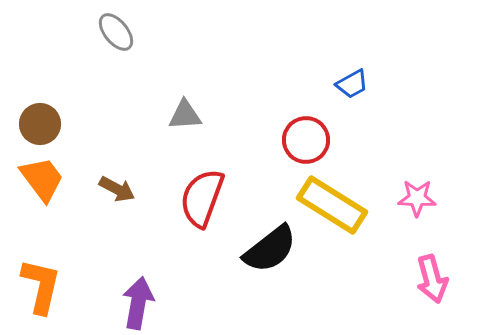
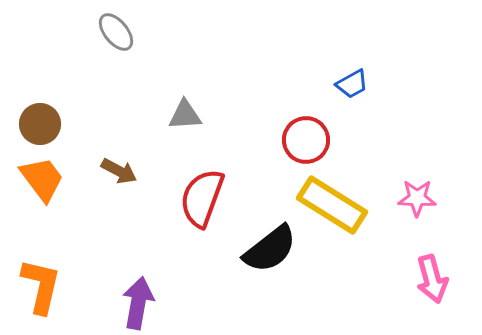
brown arrow: moved 2 px right, 18 px up
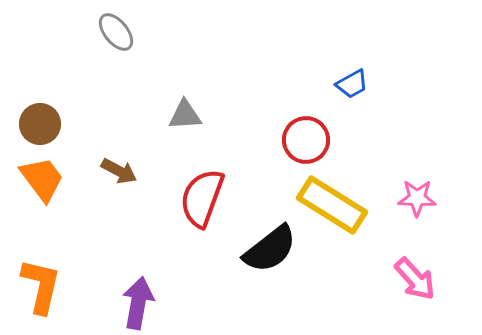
pink arrow: moved 17 px left; rotated 27 degrees counterclockwise
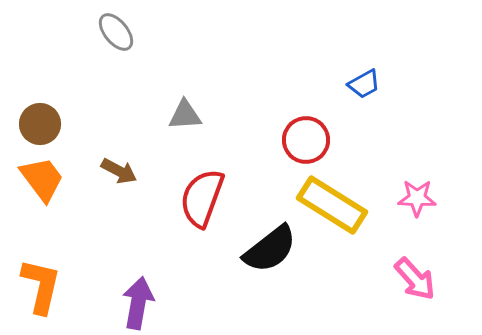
blue trapezoid: moved 12 px right
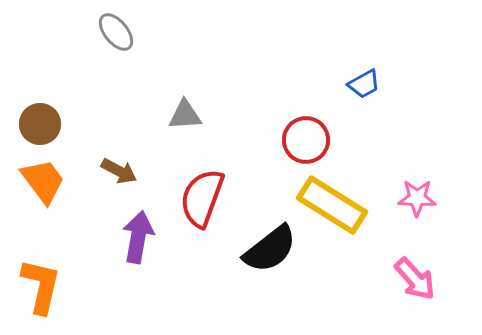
orange trapezoid: moved 1 px right, 2 px down
purple arrow: moved 66 px up
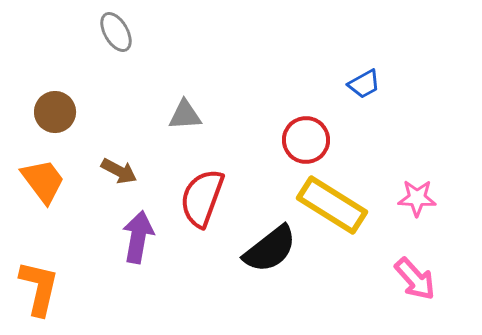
gray ellipse: rotated 9 degrees clockwise
brown circle: moved 15 px right, 12 px up
orange L-shape: moved 2 px left, 2 px down
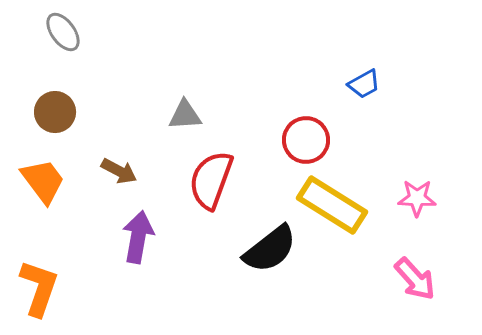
gray ellipse: moved 53 px left; rotated 6 degrees counterclockwise
red semicircle: moved 9 px right, 18 px up
orange L-shape: rotated 6 degrees clockwise
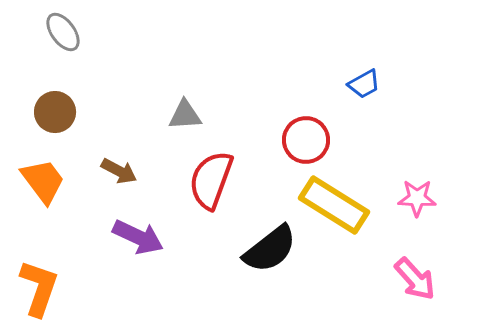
yellow rectangle: moved 2 px right
purple arrow: rotated 105 degrees clockwise
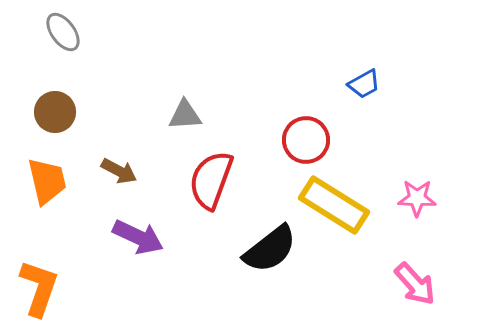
orange trapezoid: moved 4 px right; rotated 24 degrees clockwise
pink arrow: moved 5 px down
